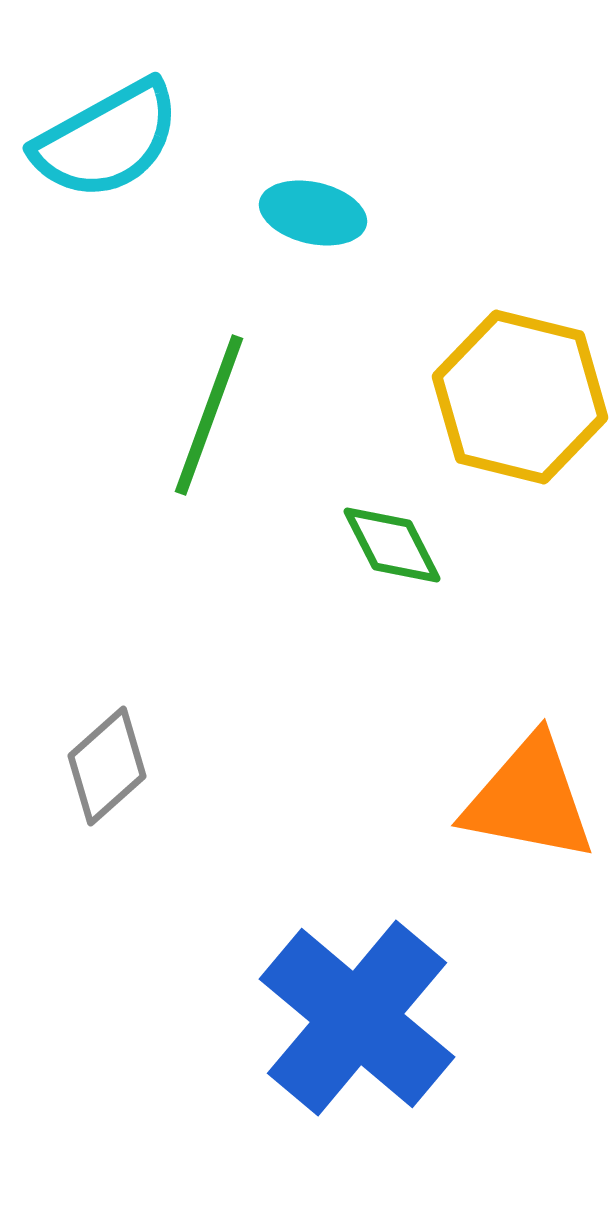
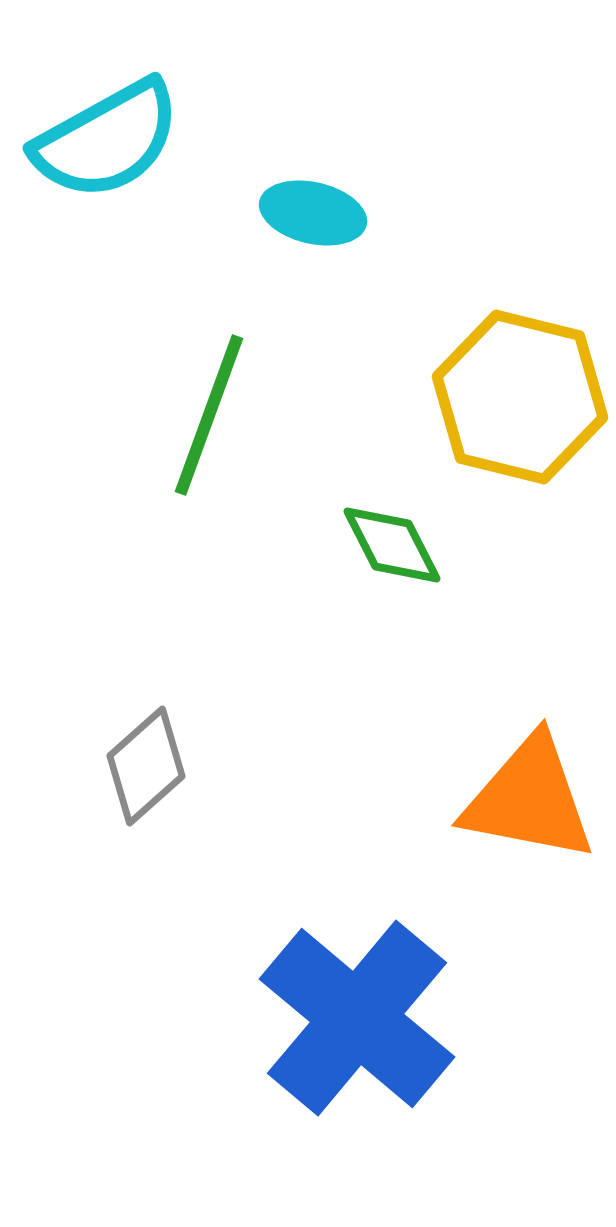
gray diamond: moved 39 px right
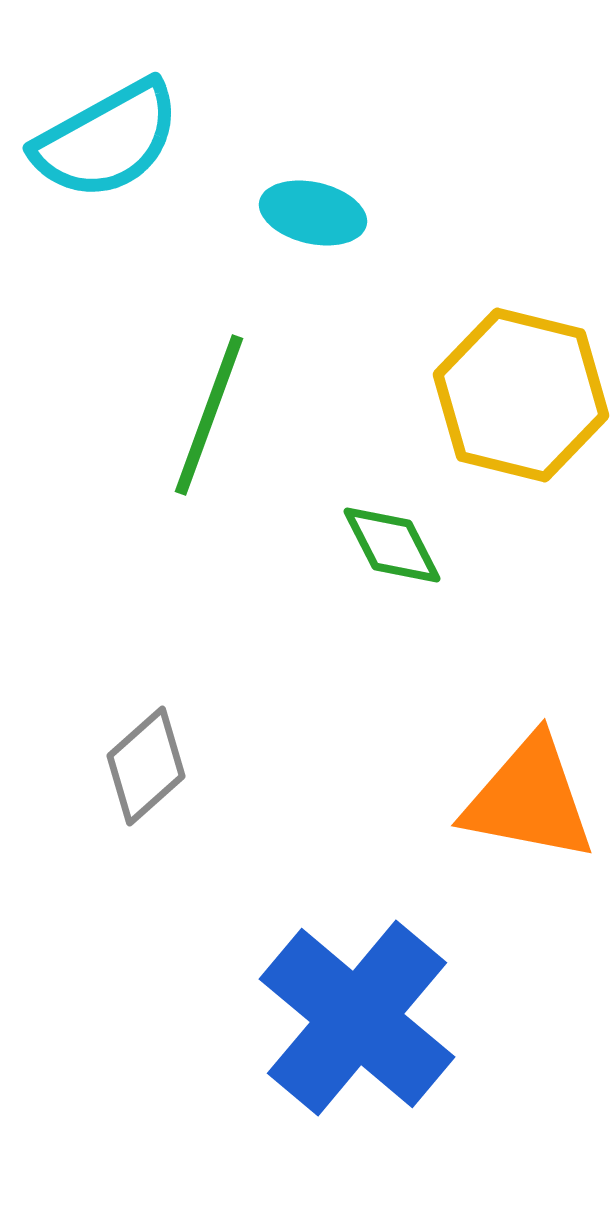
yellow hexagon: moved 1 px right, 2 px up
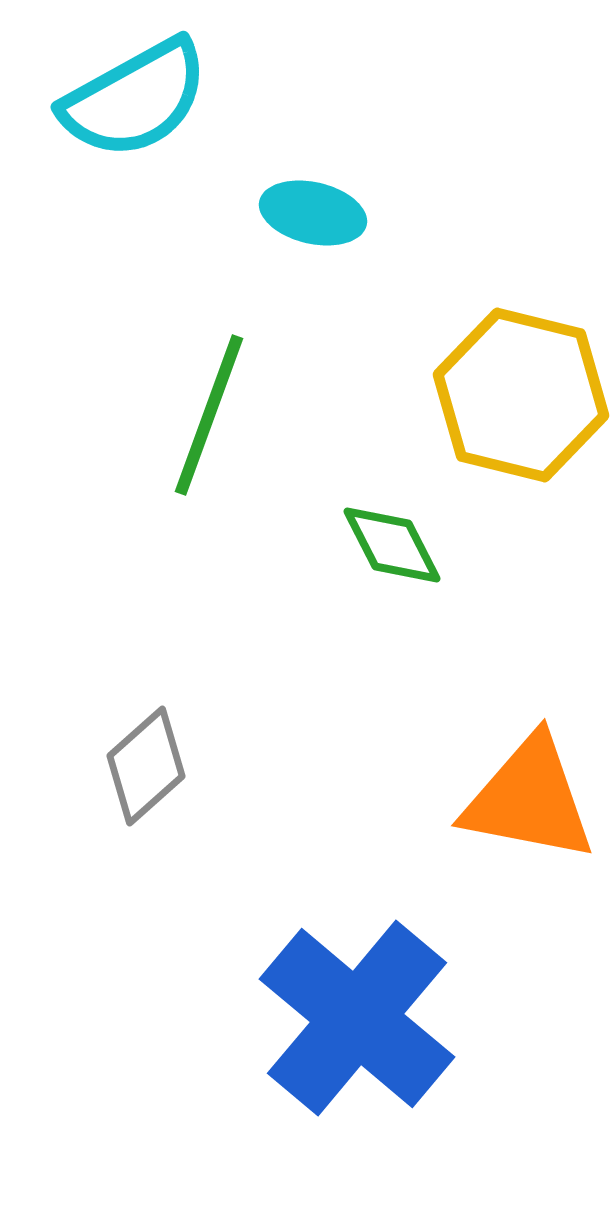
cyan semicircle: moved 28 px right, 41 px up
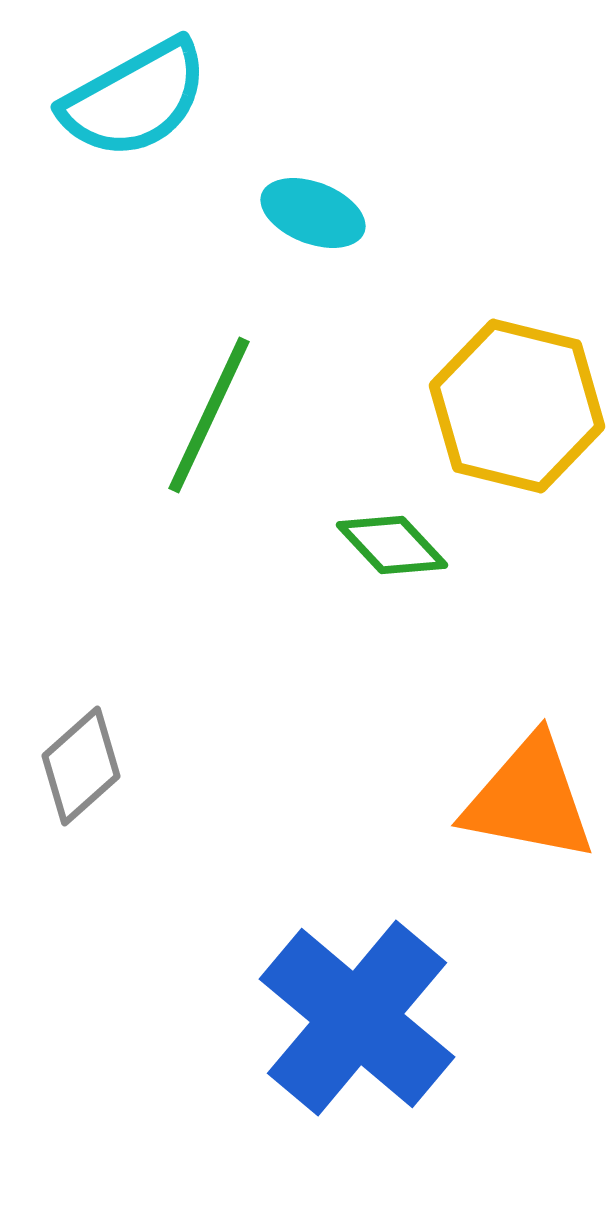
cyan ellipse: rotated 8 degrees clockwise
yellow hexagon: moved 4 px left, 11 px down
green line: rotated 5 degrees clockwise
green diamond: rotated 16 degrees counterclockwise
gray diamond: moved 65 px left
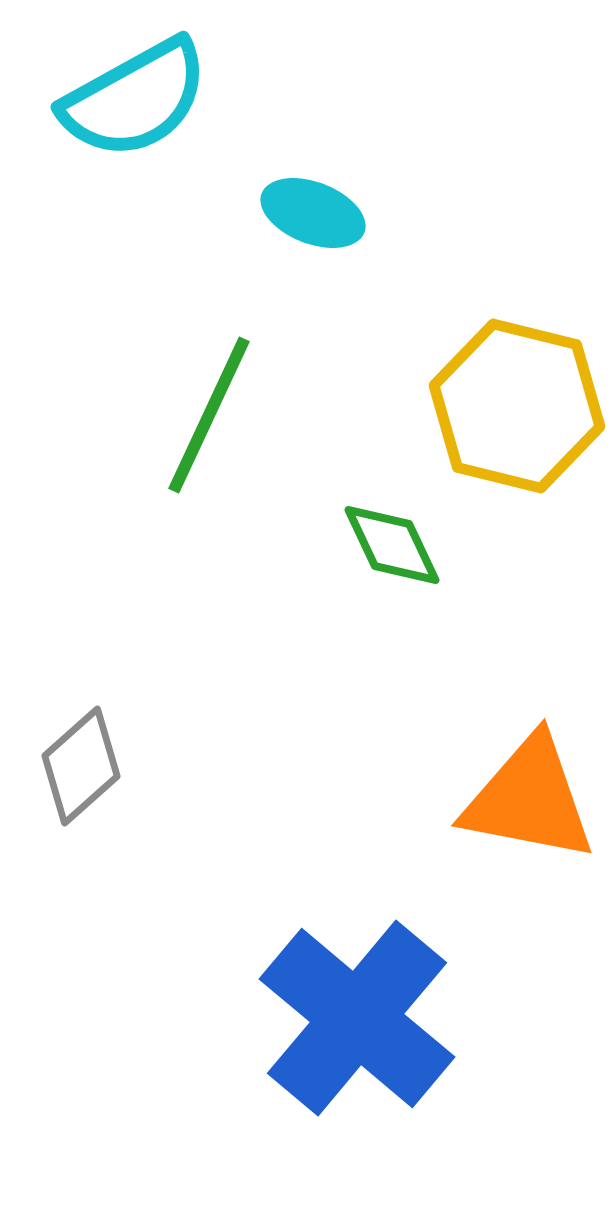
green diamond: rotated 18 degrees clockwise
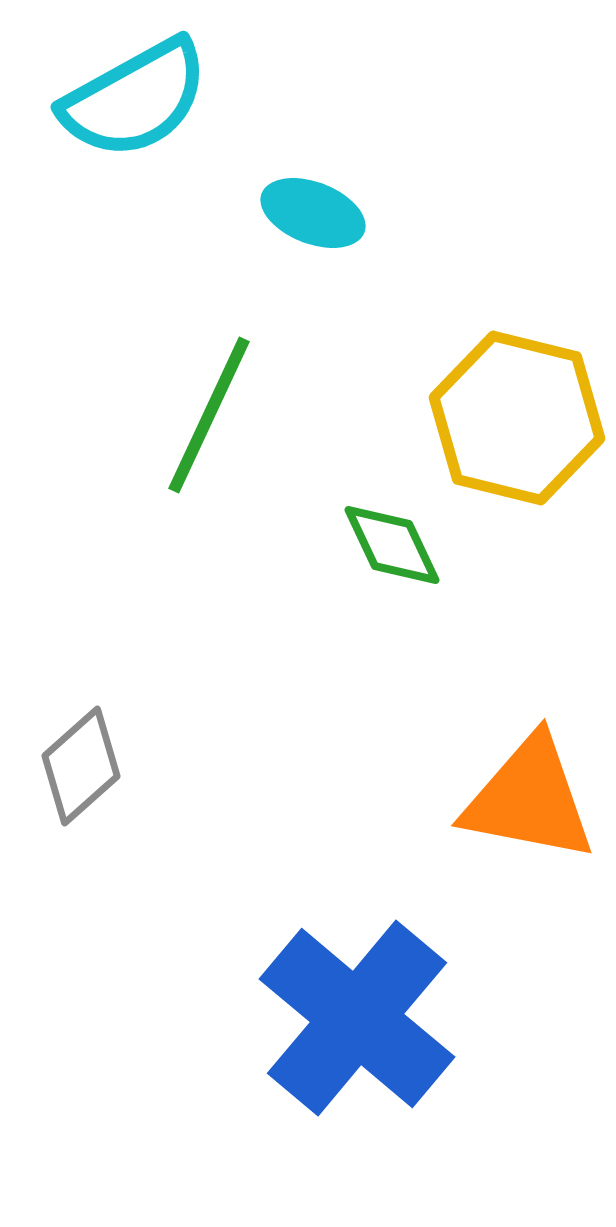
yellow hexagon: moved 12 px down
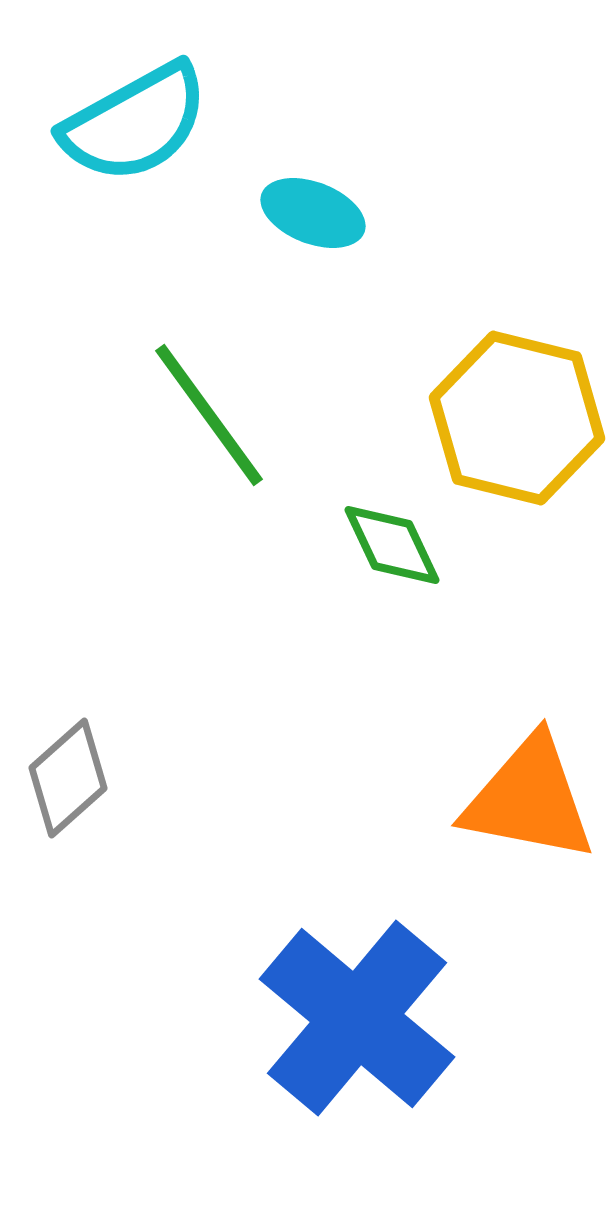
cyan semicircle: moved 24 px down
green line: rotated 61 degrees counterclockwise
gray diamond: moved 13 px left, 12 px down
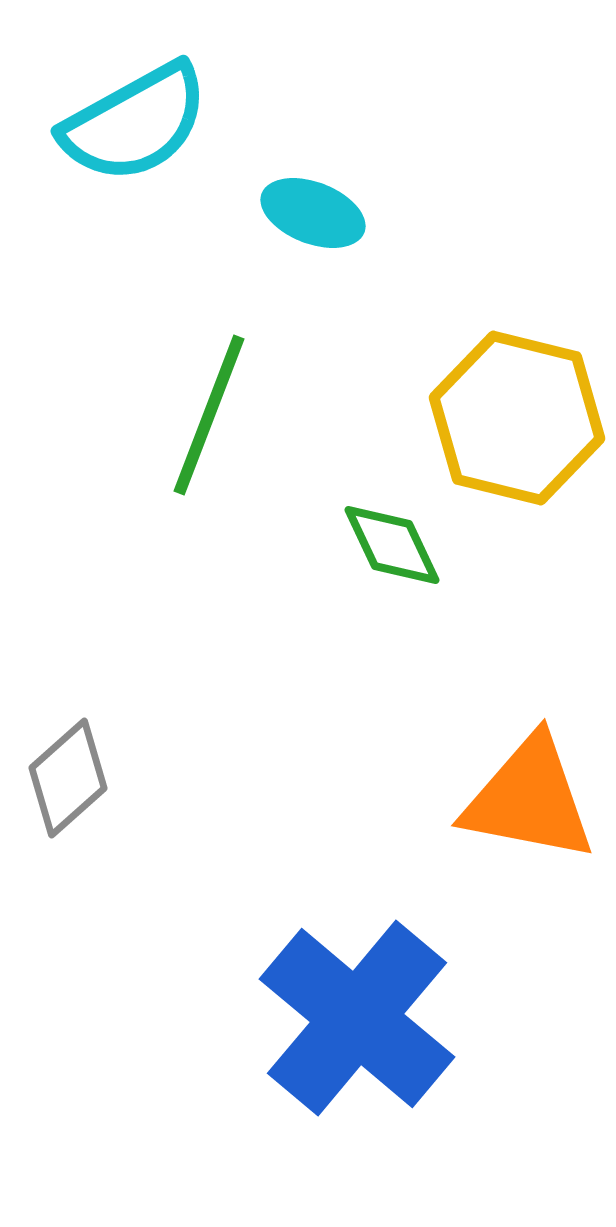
green line: rotated 57 degrees clockwise
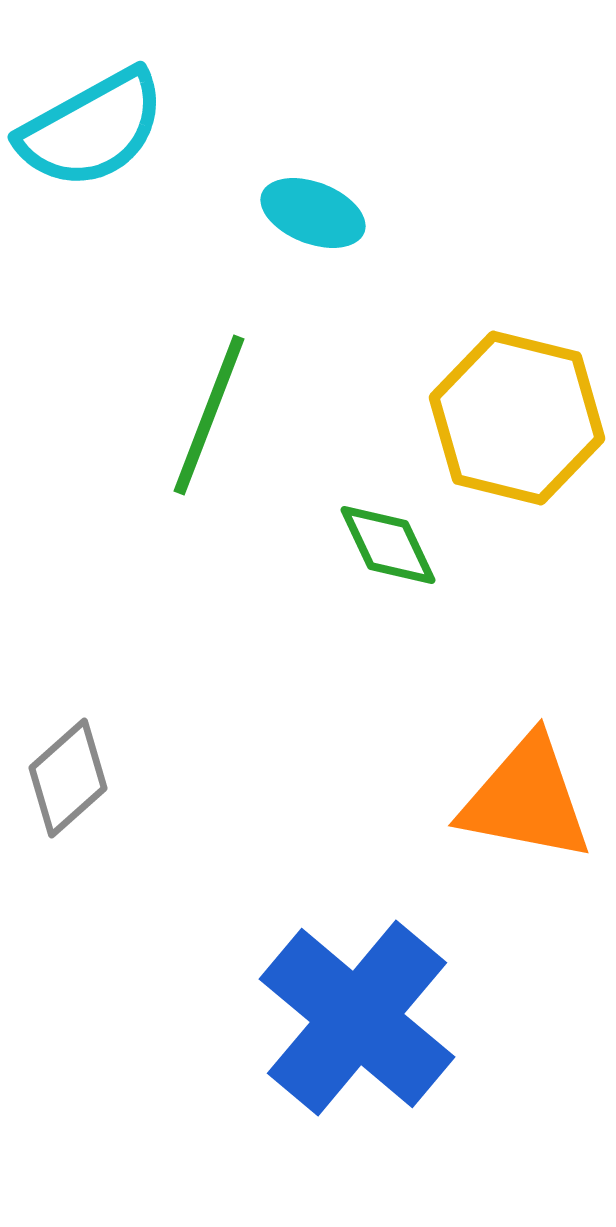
cyan semicircle: moved 43 px left, 6 px down
green diamond: moved 4 px left
orange triangle: moved 3 px left
